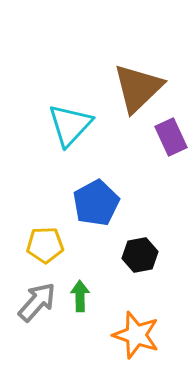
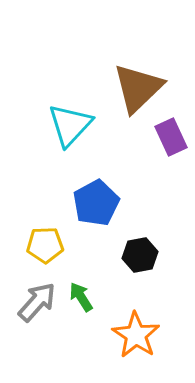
green arrow: moved 1 px right, 1 px down; rotated 32 degrees counterclockwise
orange star: rotated 15 degrees clockwise
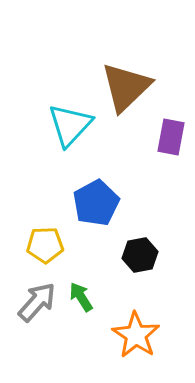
brown triangle: moved 12 px left, 1 px up
purple rectangle: rotated 36 degrees clockwise
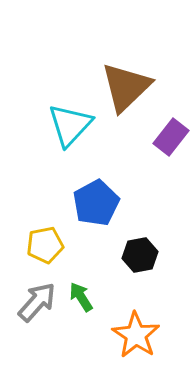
purple rectangle: rotated 27 degrees clockwise
yellow pentagon: rotated 9 degrees counterclockwise
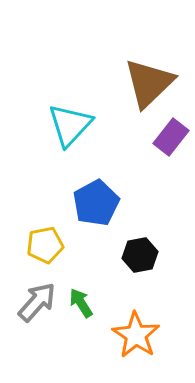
brown triangle: moved 23 px right, 4 px up
green arrow: moved 6 px down
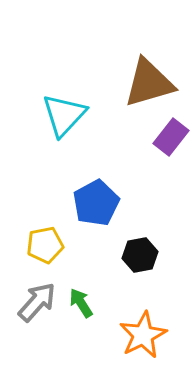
brown triangle: rotated 28 degrees clockwise
cyan triangle: moved 6 px left, 10 px up
orange star: moved 7 px right; rotated 12 degrees clockwise
